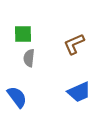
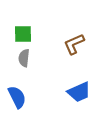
gray semicircle: moved 5 px left
blue semicircle: rotated 10 degrees clockwise
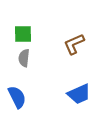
blue trapezoid: moved 2 px down
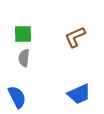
brown L-shape: moved 1 px right, 7 px up
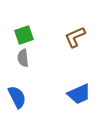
green square: moved 1 px right, 1 px down; rotated 18 degrees counterclockwise
gray semicircle: moved 1 px left; rotated 12 degrees counterclockwise
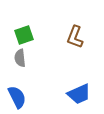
brown L-shape: rotated 45 degrees counterclockwise
gray semicircle: moved 3 px left
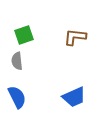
brown L-shape: rotated 75 degrees clockwise
gray semicircle: moved 3 px left, 3 px down
blue trapezoid: moved 5 px left, 3 px down
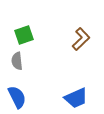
brown L-shape: moved 6 px right, 2 px down; rotated 130 degrees clockwise
blue trapezoid: moved 2 px right, 1 px down
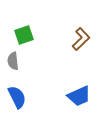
gray semicircle: moved 4 px left
blue trapezoid: moved 3 px right, 2 px up
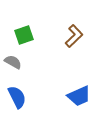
brown L-shape: moved 7 px left, 3 px up
gray semicircle: moved 1 px down; rotated 126 degrees clockwise
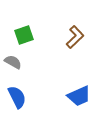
brown L-shape: moved 1 px right, 1 px down
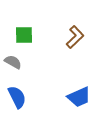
green square: rotated 18 degrees clockwise
blue trapezoid: moved 1 px down
